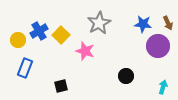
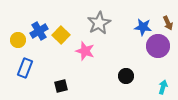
blue star: moved 3 px down
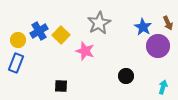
blue star: rotated 24 degrees clockwise
blue rectangle: moved 9 px left, 5 px up
black square: rotated 16 degrees clockwise
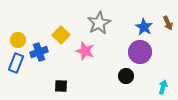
blue star: moved 1 px right
blue cross: moved 21 px down; rotated 12 degrees clockwise
purple circle: moved 18 px left, 6 px down
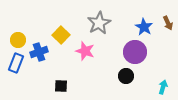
purple circle: moved 5 px left
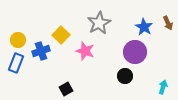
blue cross: moved 2 px right, 1 px up
black circle: moved 1 px left
black square: moved 5 px right, 3 px down; rotated 32 degrees counterclockwise
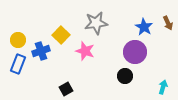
gray star: moved 3 px left; rotated 20 degrees clockwise
blue rectangle: moved 2 px right, 1 px down
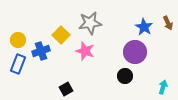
gray star: moved 6 px left
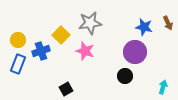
blue star: rotated 18 degrees counterclockwise
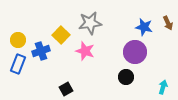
black circle: moved 1 px right, 1 px down
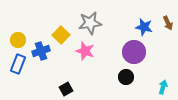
purple circle: moved 1 px left
